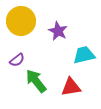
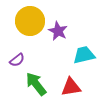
yellow circle: moved 9 px right
green arrow: moved 3 px down
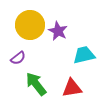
yellow circle: moved 4 px down
purple semicircle: moved 1 px right, 2 px up
red triangle: moved 1 px right, 1 px down
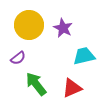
yellow circle: moved 1 px left
purple star: moved 5 px right, 3 px up
cyan trapezoid: moved 1 px down
red triangle: rotated 15 degrees counterclockwise
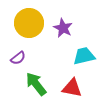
yellow circle: moved 2 px up
red triangle: rotated 35 degrees clockwise
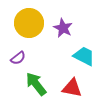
cyan trapezoid: rotated 40 degrees clockwise
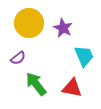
cyan trapezoid: rotated 40 degrees clockwise
